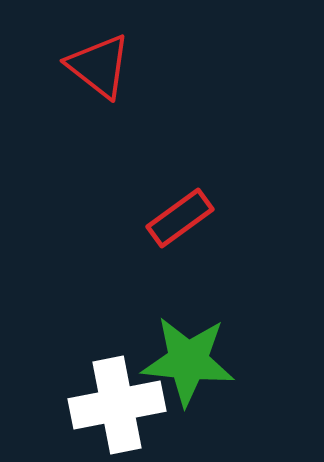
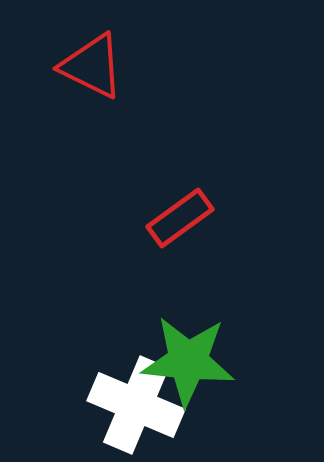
red triangle: moved 7 px left; rotated 12 degrees counterclockwise
white cross: moved 19 px right; rotated 34 degrees clockwise
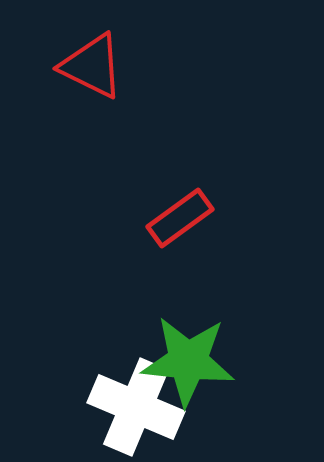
white cross: moved 2 px down
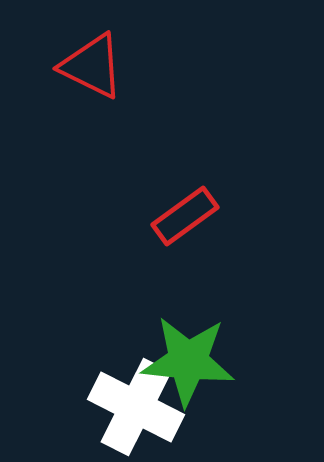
red rectangle: moved 5 px right, 2 px up
white cross: rotated 4 degrees clockwise
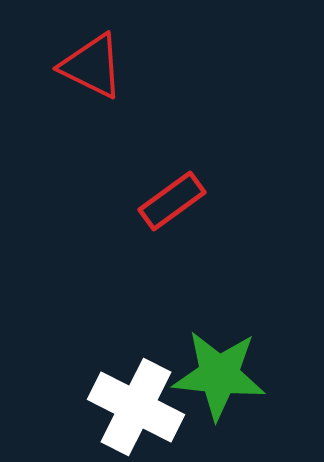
red rectangle: moved 13 px left, 15 px up
green star: moved 31 px right, 14 px down
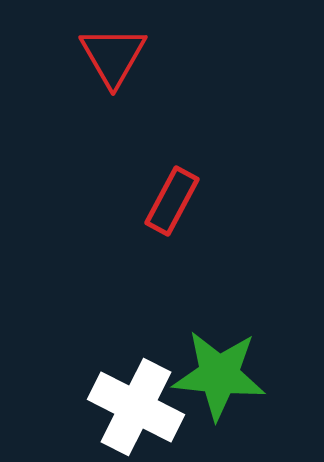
red triangle: moved 21 px right, 10 px up; rotated 34 degrees clockwise
red rectangle: rotated 26 degrees counterclockwise
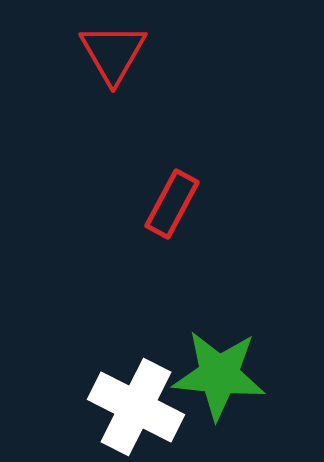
red triangle: moved 3 px up
red rectangle: moved 3 px down
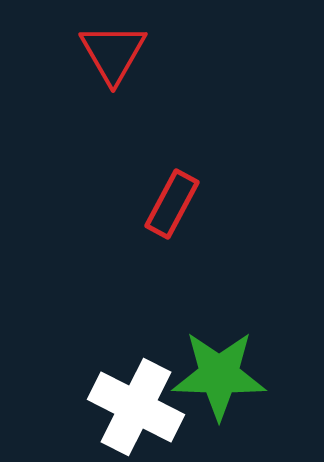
green star: rotated 4 degrees counterclockwise
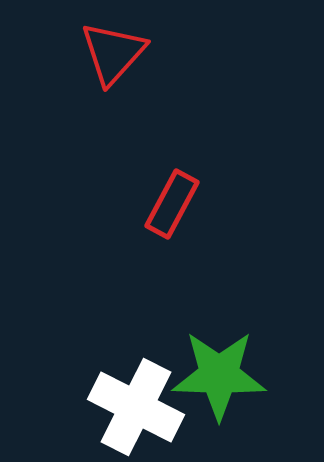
red triangle: rotated 12 degrees clockwise
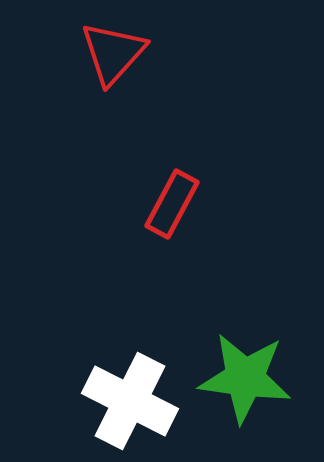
green star: moved 26 px right, 3 px down; rotated 6 degrees clockwise
white cross: moved 6 px left, 6 px up
